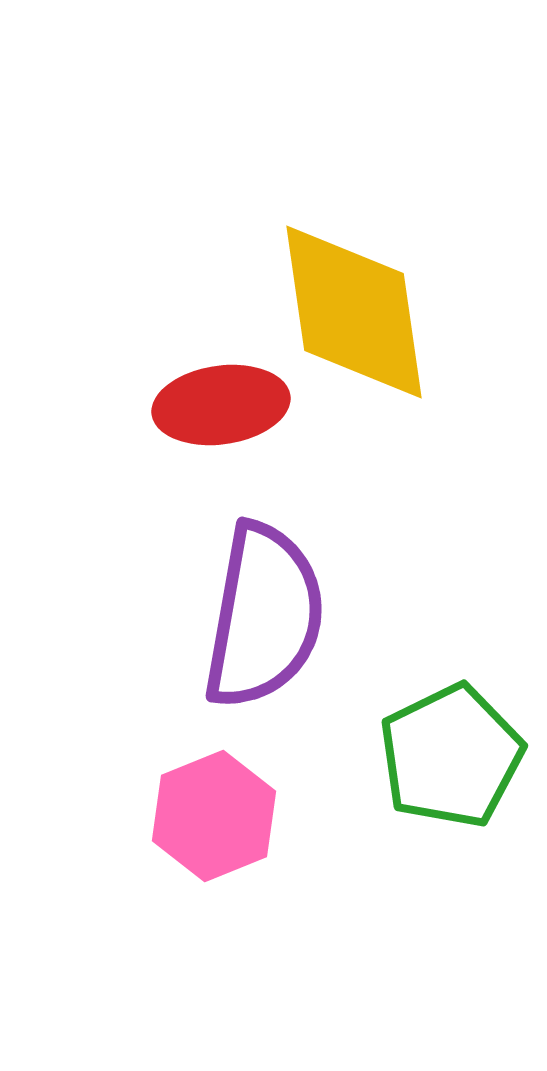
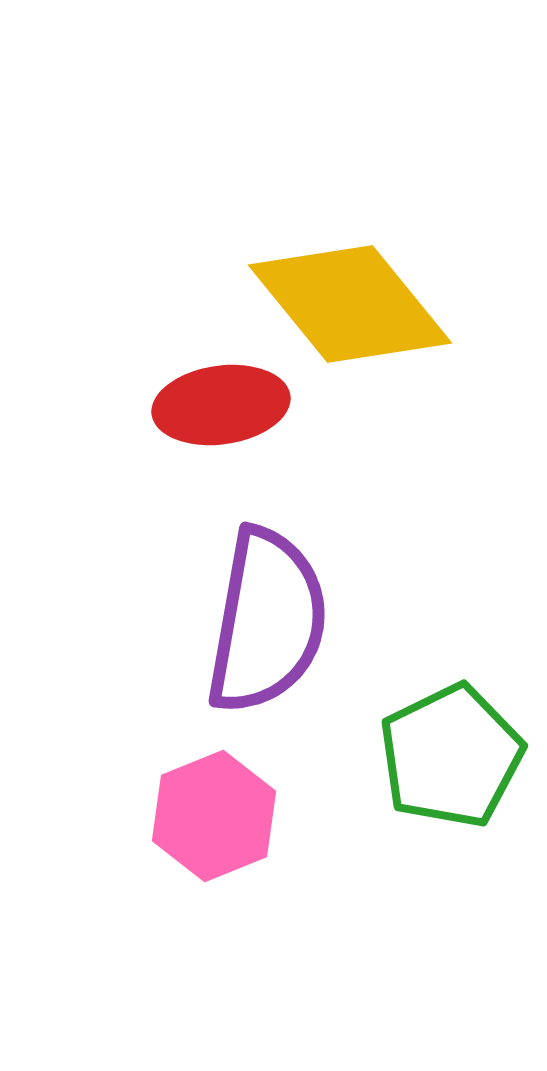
yellow diamond: moved 4 px left, 8 px up; rotated 31 degrees counterclockwise
purple semicircle: moved 3 px right, 5 px down
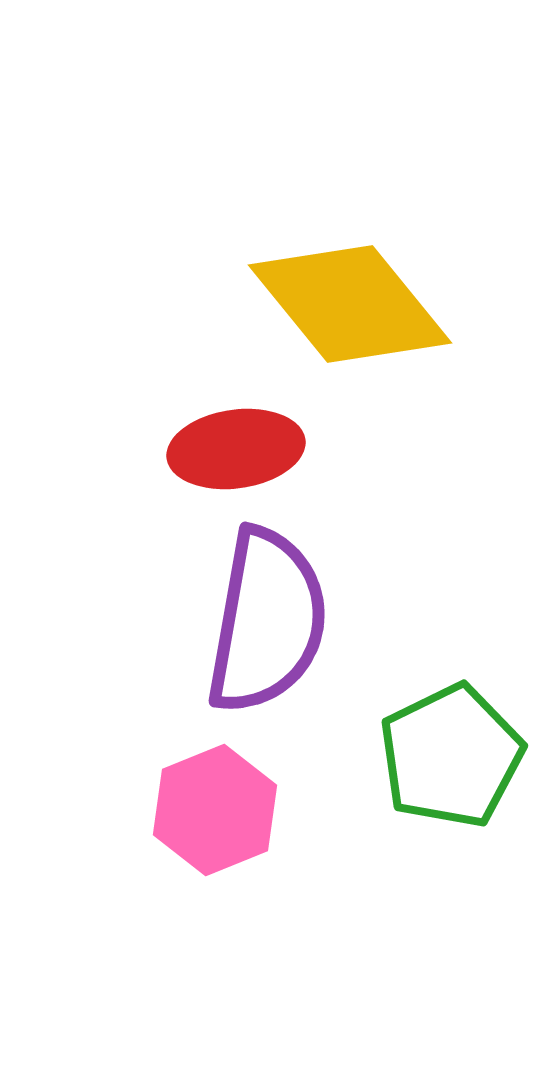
red ellipse: moved 15 px right, 44 px down
pink hexagon: moved 1 px right, 6 px up
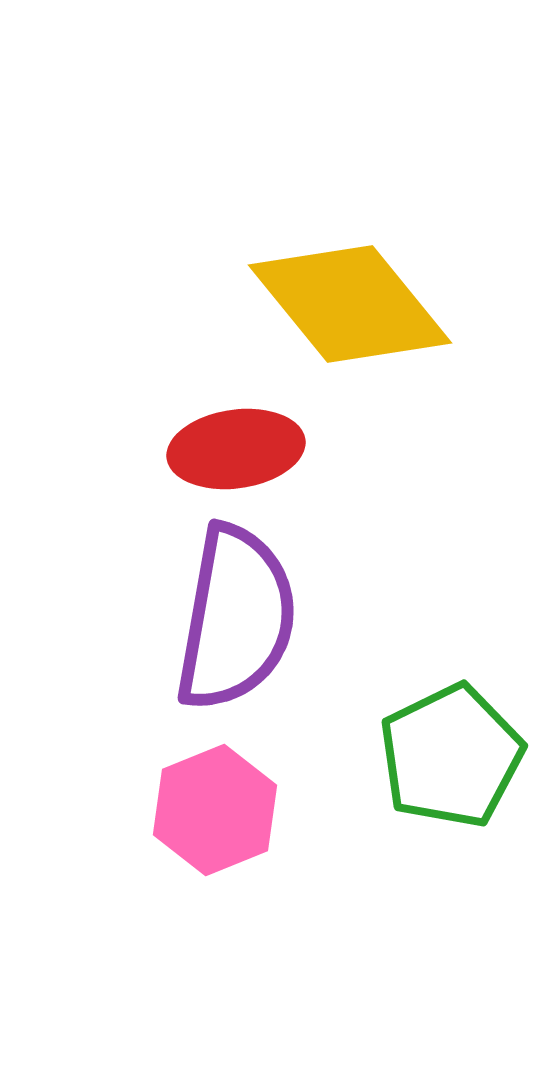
purple semicircle: moved 31 px left, 3 px up
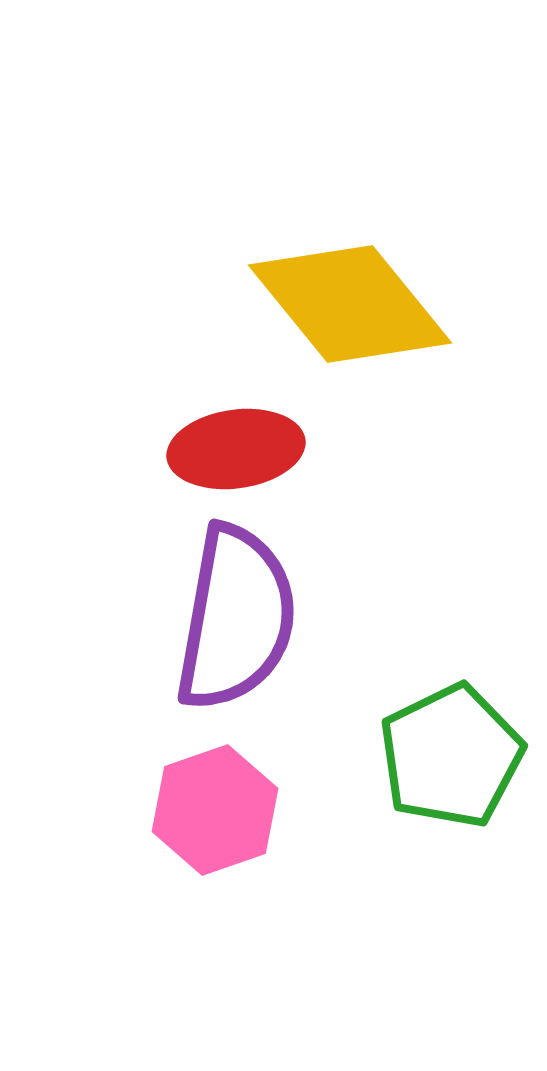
pink hexagon: rotated 3 degrees clockwise
